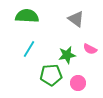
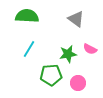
green star: moved 1 px right, 1 px up
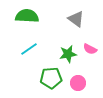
cyan line: rotated 24 degrees clockwise
green pentagon: moved 3 px down
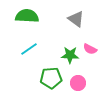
green star: moved 2 px right, 1 px down; rotated 12 degrees clockwise
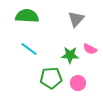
gray triangle: rotated 36 degrees clockwise
cyan line: rotated 72 degrees clockwise
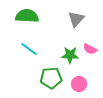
pink circle: moved 1 px right, 1 px down
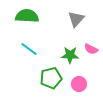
pink semicircle: moved 1 px right
green pentagon: rotated 10 degrees counterclockwise
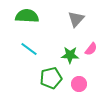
pink semicircle: rotated 80 degrees counterclockwise
